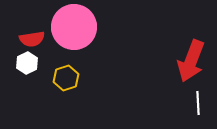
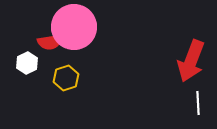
red semicircle: moved 18 px right, 3 px down
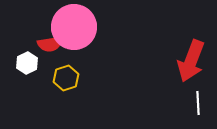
red semicircle: moved 2 px down
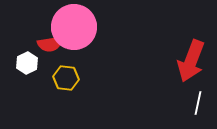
yellow hexagon: rotated 25 degrees clockwise
white line: rotated 15 degrees clockwise
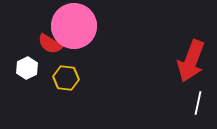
pink circle: moved 1 px up
red semicircle: rotated 40 degrees clockwise
white hexagon: moved 5 px down
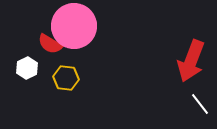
white line: moved 2 px right, 1 px down; rotated 50 degrees counterclockwise
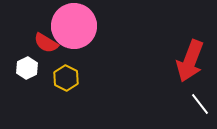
red semicircle: moved 4 px left, 1 px up
red arrow: moved 1 px left
yellow hexagon: rotated 20 degrees clockwise
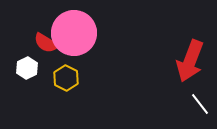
pink circle: moved 7 px down
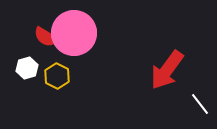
red semicircle: moved 6 px up
red arrow: moved 23 px left, 9 px down; rotated 15 degrees clockwise
white hexagon: rotated 10 degrees clockwise
yellow hexagon: moved 9 px left, 2 px up
